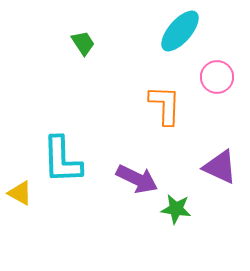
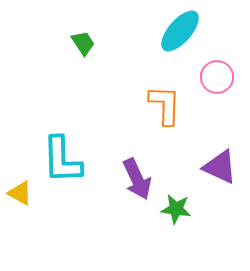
purple arrow: rotated 39 degrees clockwise
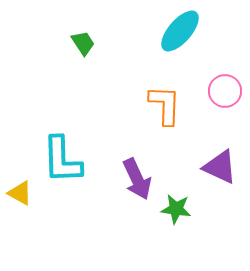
pink circle: moved 8 px right, 14 px down
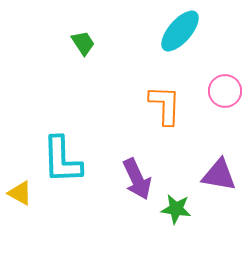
purple triangle: moved 1 px left, 8 px down; rotated 15 degrees counterclockwise
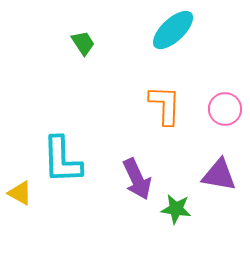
cyan ellipse: moved 7 px left, 1 px up; rotated 6 degrees clockwise
pink circle: moved 18 px down
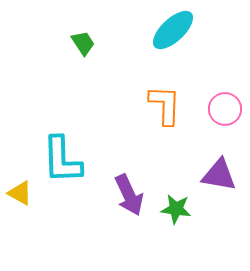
purple arrow: moved 8 px left, 16 px down
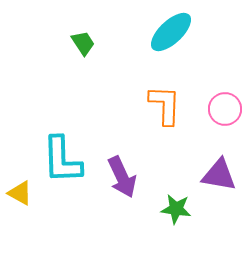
cyan ellipse: moved 2 px left, 2 px down
purple arrow: moved 7 px left, 18 px up
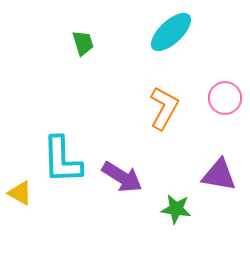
green trapezoid: rotated 16 degrees clockwise
orange L-shape: moved 1 px left, 3 px down; rotated 27 degrees clockwise
pink circle: moved 11 px up
purple arrow: rotated 33 degrees counterclockwise
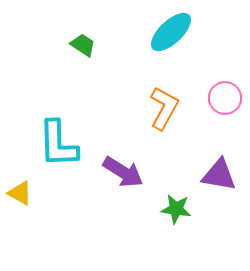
green trapezoid: moved 2 px down; rotated 40 degrees counterclockwise
cyan L-shape: moved 4 px left, 16 px up
purple arrow: moved 1 px right, 5 px up
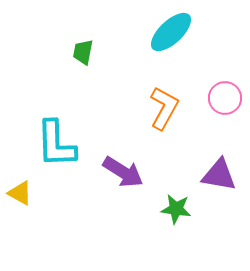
green trapezoid: moved 7 px down; rotated 112 degrees counterclockwise
cyan L-shape: moved 2 px left
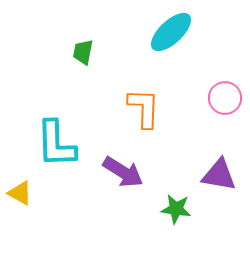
orange L-shape: moved 20 px left; rotated 27 degrees counterclockwise
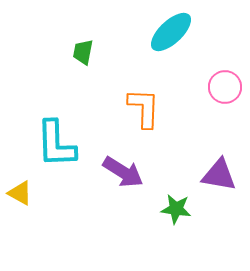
pink circle: moved 11 px up
